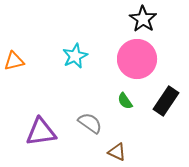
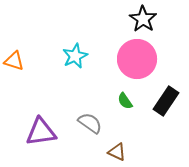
orange triangle: rotated 30 degrees clockwise
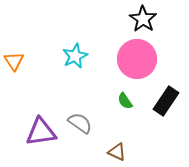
orange triangle: rotated 40 degrees clockwise
gray semicircle: moved 10 px left
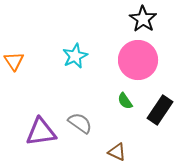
pink circle: moved 1 px right, 1 px down
black rectangle: moved 6 px left, 9 px down
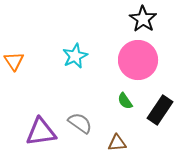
brown triangle: moved 9 px up; rotated 30 degrees counterclockwise
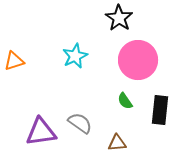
black star: moved 24 px left, 1 px up
orange triangle: rotated 45 degrees clockwise
black rectangle: rotated 28 degrees counterclockwise
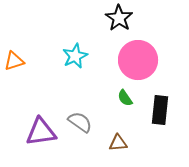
green semicircle: moved 3 px up
gray semicircle: moved 1 px up
brown triangle: moved 1 px right
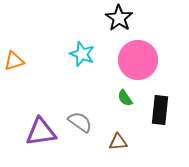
cyan star: moved 7 px right, 2 px up; rotated 25 degrees counterclockwise
brown triangle: moved 1 px up
